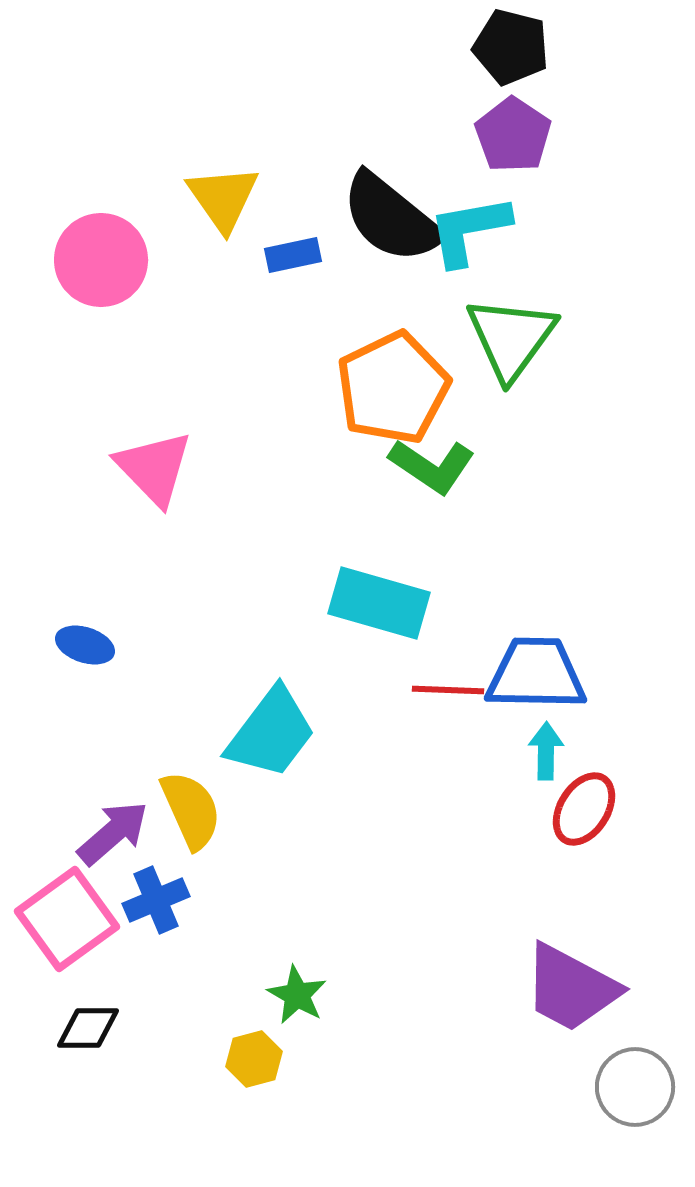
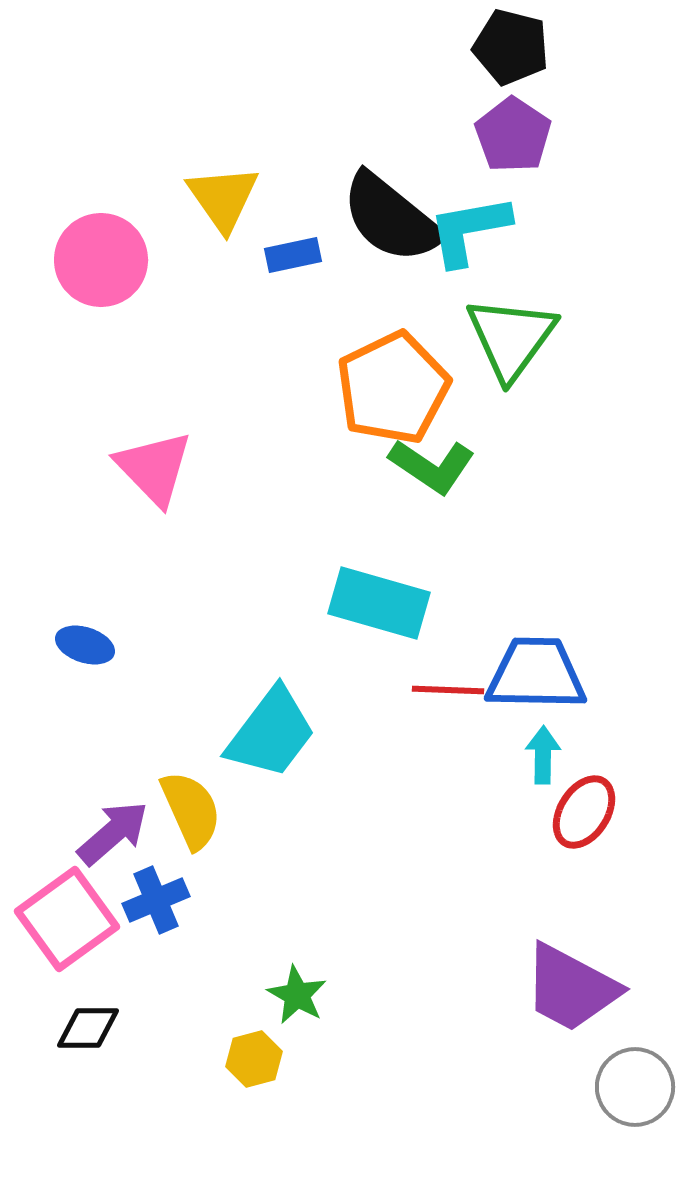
cyan arrow: moved 3 px left, 4 px down
red ellipse: moved 3 px down
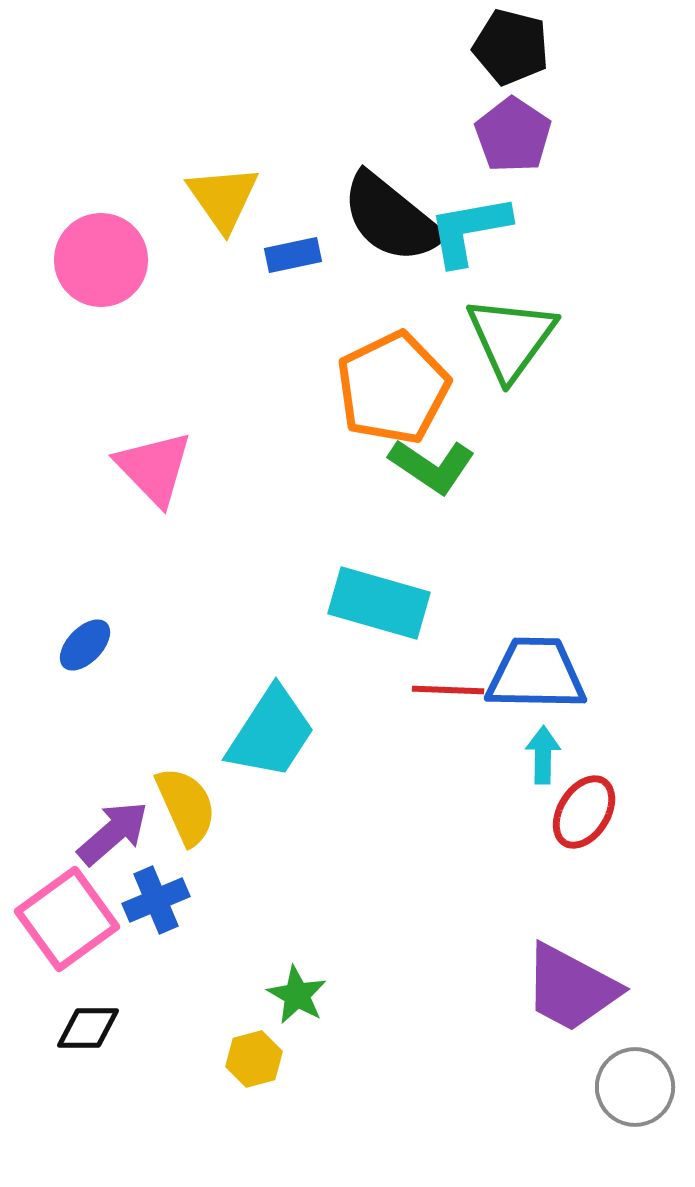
blue ellipse: rotated 64 degrees counterclockwise
cyan trapezoid: rotated 4 degrees counterclockwise
yellow semicircle: moved 5 px left, 4 px up
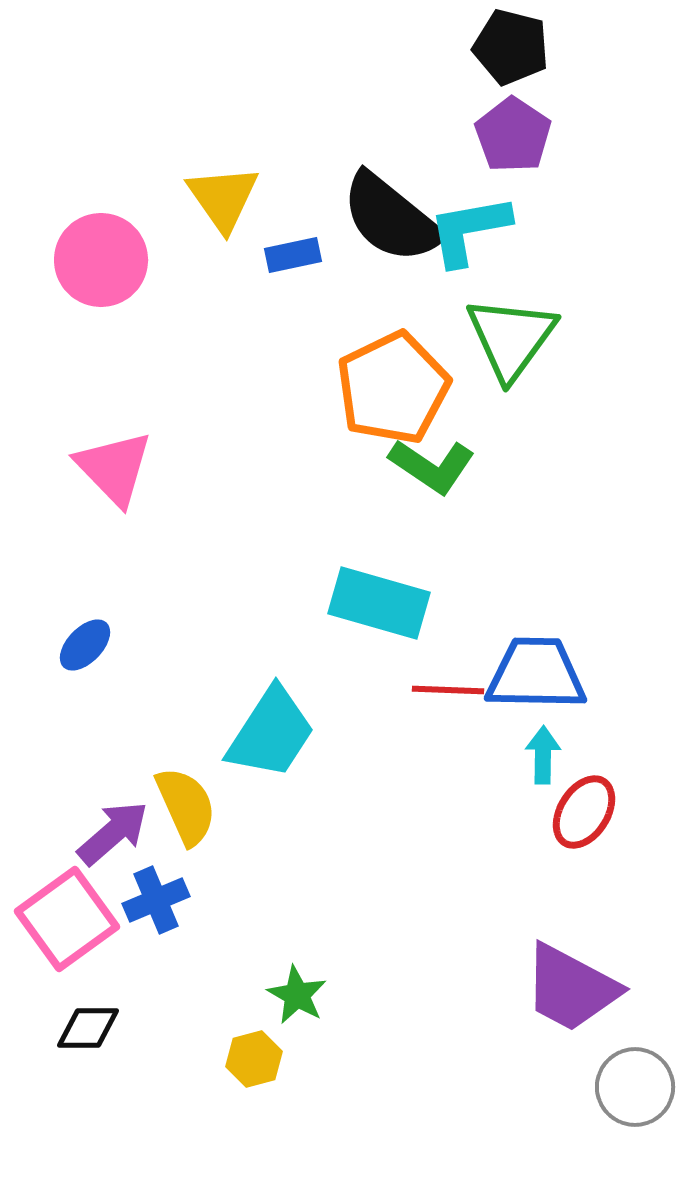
pink triangle: moved 40 px left
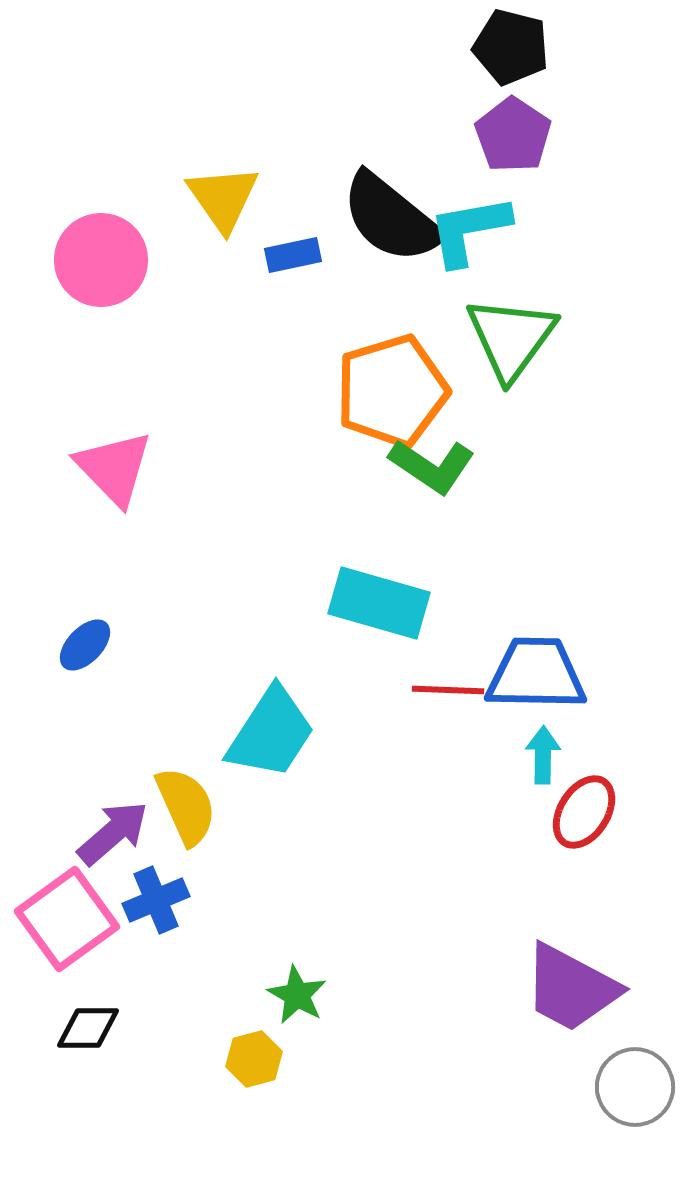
orange pentagon: moved 1 px left, 3 px down; rotated 9 degrees clockwise
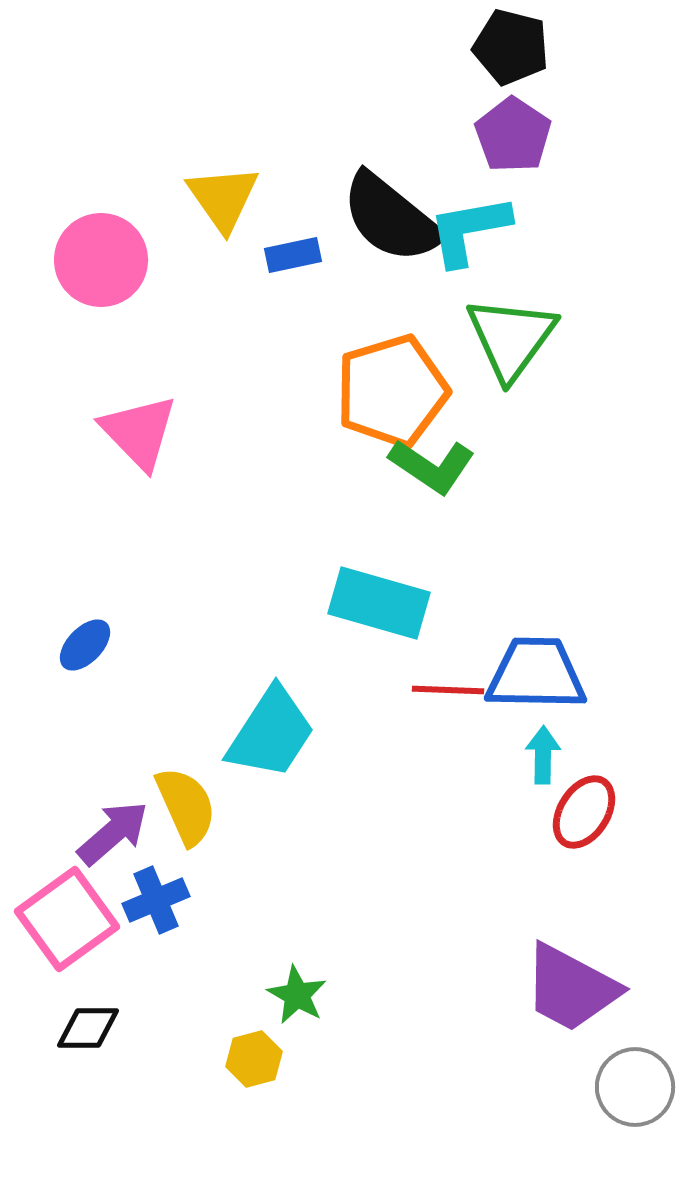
pink triangle: moved 25 px right, 36 px up
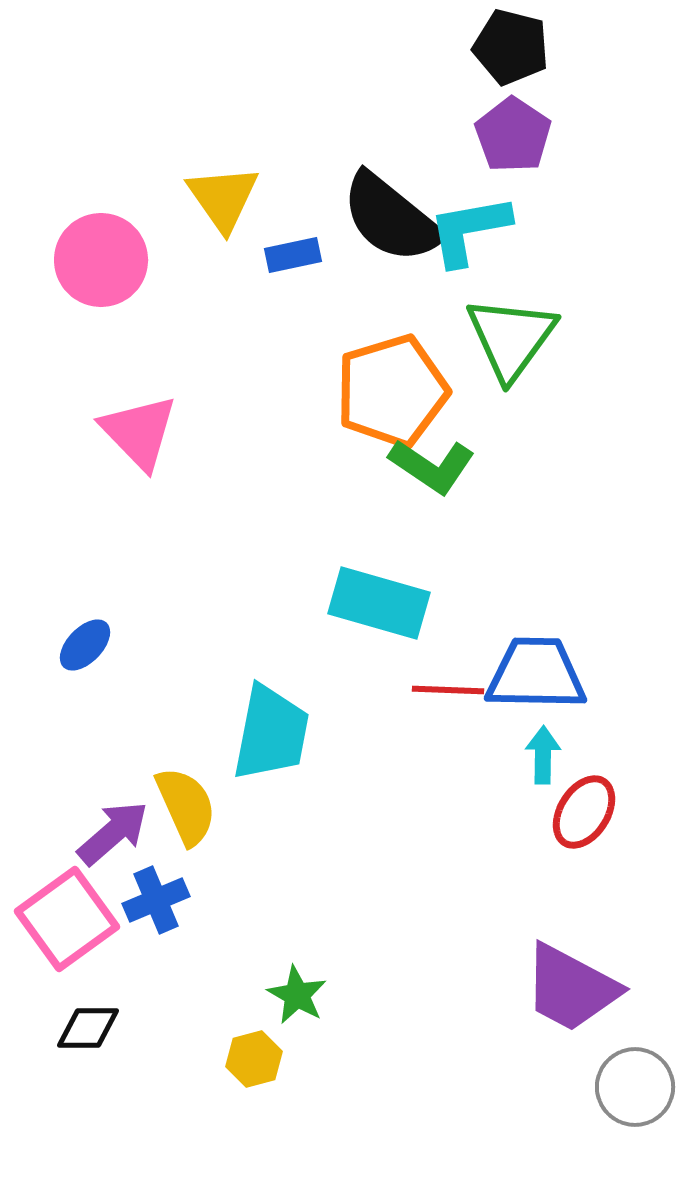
cyan trapezoid: rotated 22 degrees counterclockwise
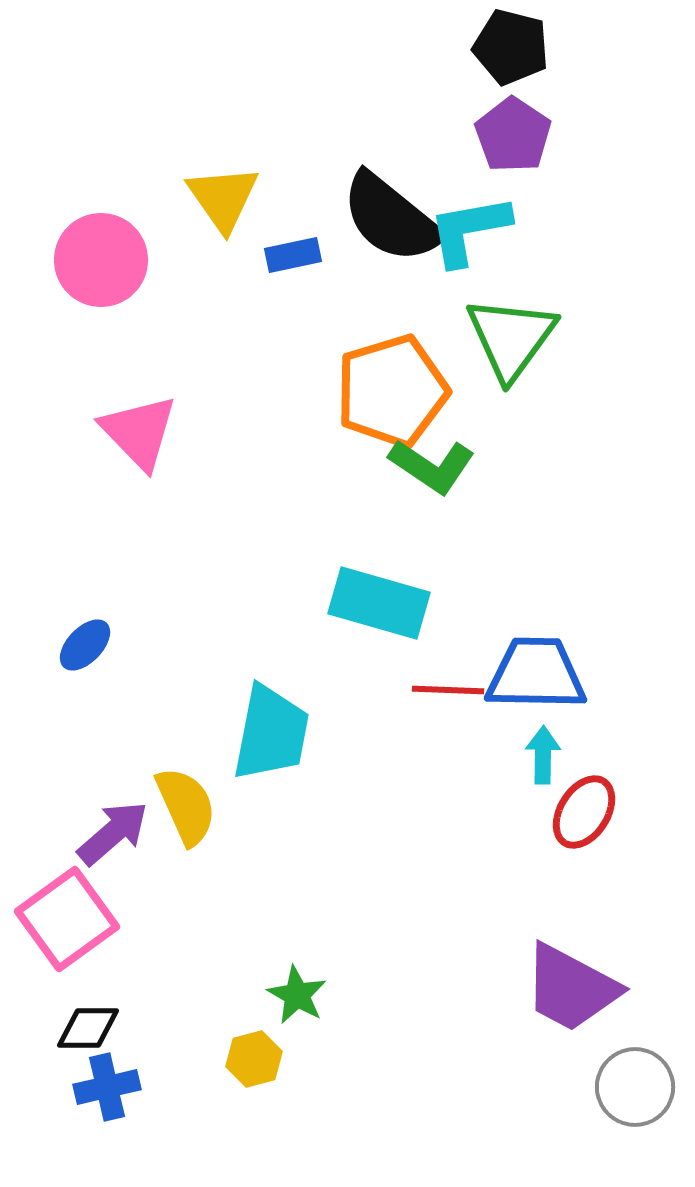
blue cross: moved 49 px left, 187 px down; rotated 10 degrees clockwise
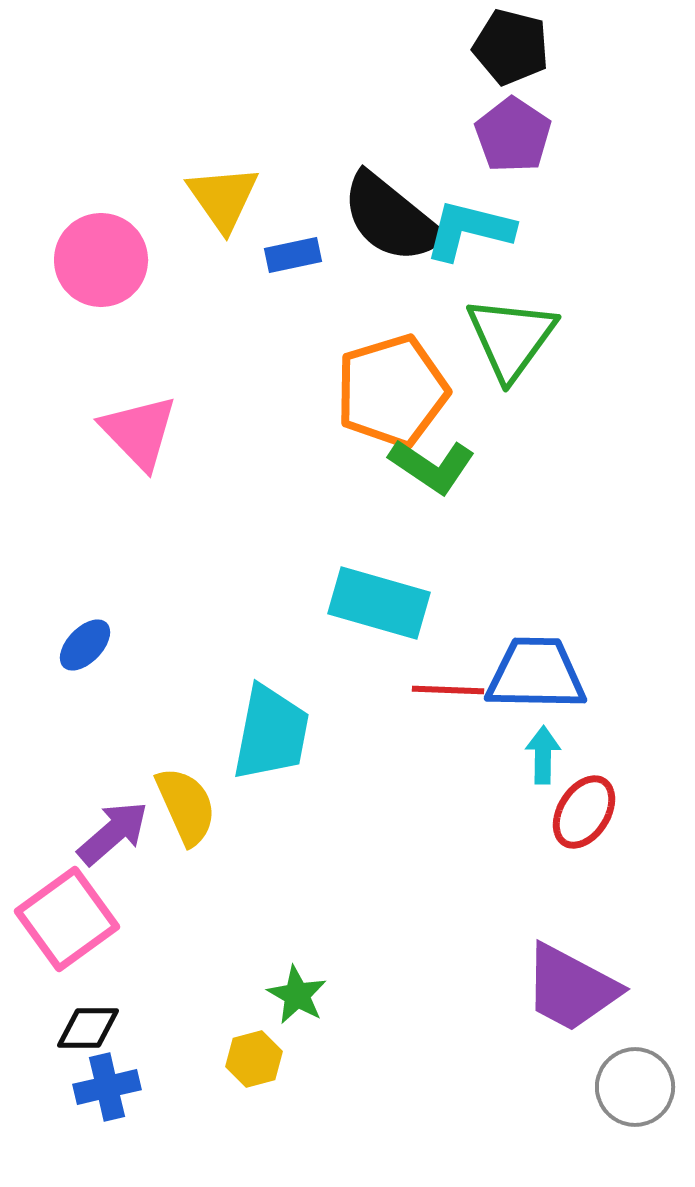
cyan L-shape: rotated 24 degrees clockwise
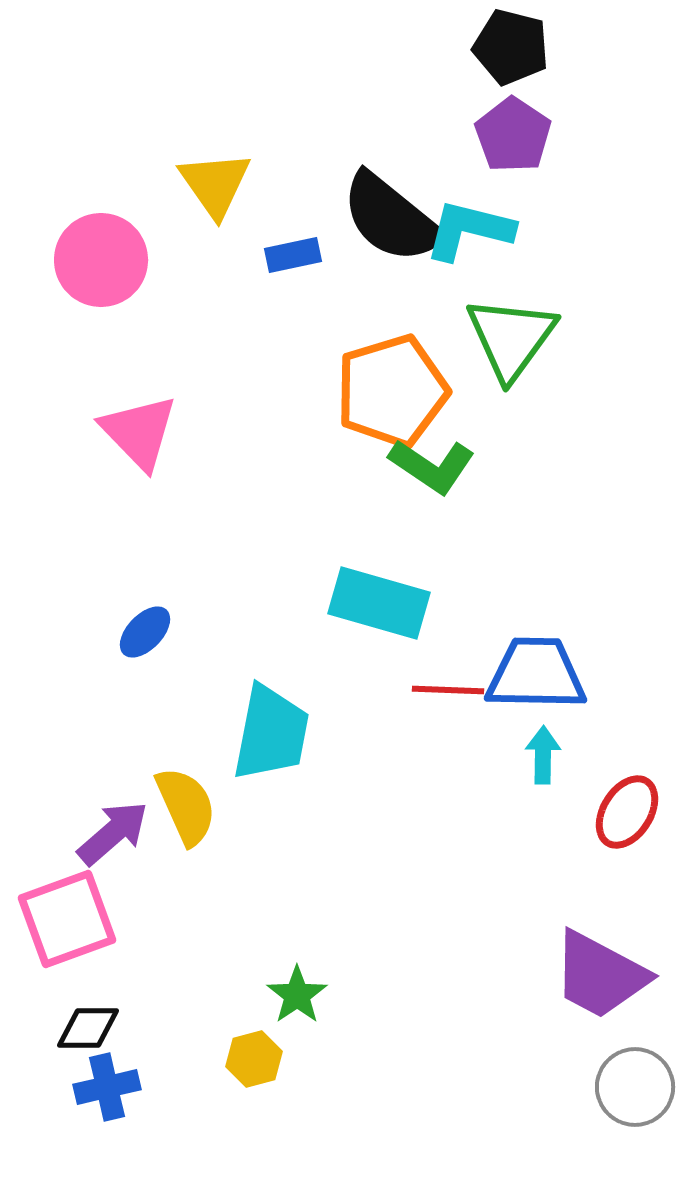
yellow triangle: moved 8 px left, 14 px up
blue ellipse: moved 60 px right, 13 px up
red ellipse: moved 43 px right
pink square: rotated 16 degrees clockwise
purple trapezoid: moved 29 px right, 13 px up
green star: rotated 8 degrees clockwise
